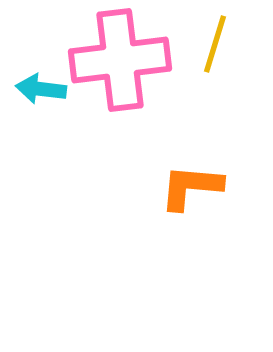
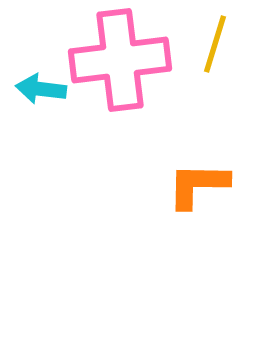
orange L-shape: moved 7 px right, 2 px up; rotated 4 degrees counterclockwise
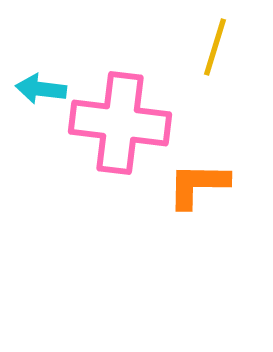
yellow line: moved 3 px down
pink cross: moved 63 px down; rotated 14 degrees clockwise
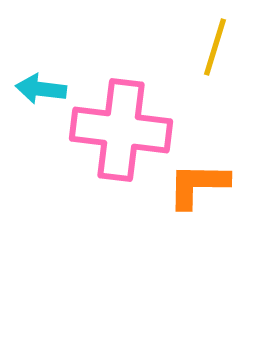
pink cross: moved 1 px right, 7 px down
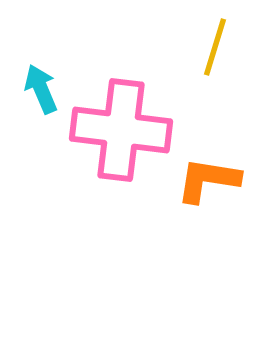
cyan arrow: rotated 60 degrees clockwise
orange L-shape: moved 10 px right, 5 px up; rotated 8 degrees clockwise
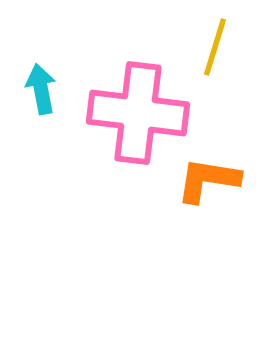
cyan arrow: rotated 12 degrees clockwise
pink cross: moved 17 px right, 17 px up
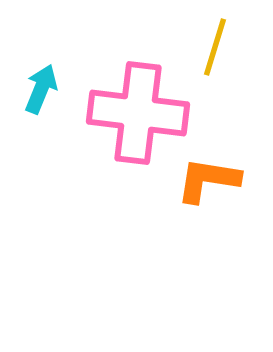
cyan arrow: rotated 33 degrees clockwise
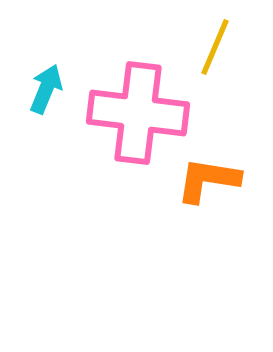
yellow line: rotated 6 degrees clockwise
cyan arrow: moved 5 px right
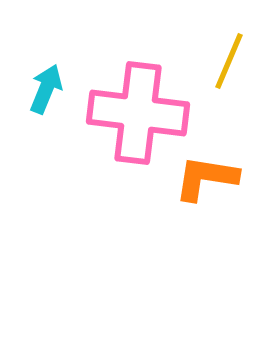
yellow line: moved 14 px right, 14 px down
orange L-shape: moved 2 px left, 2 px up
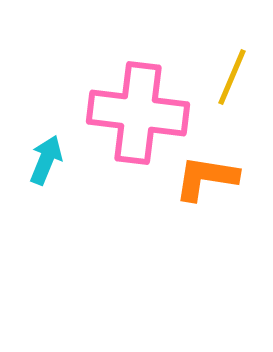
yellow line: moved 3 px right, 16 px down
cyan arrow: moved 71 px down
